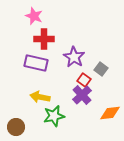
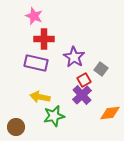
red square: rotated 24 degrees clockwise
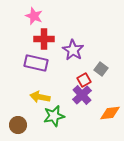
purple star: moved 1 px left, 7 px up
brown circle: moved 2 px right, 2 px up
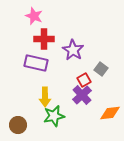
yellow arrow: moved 5 px right; rotated 102 degrees counterclockwise
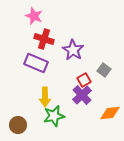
red cross: rotated 18 degrees clockwise
purple rectangle: rotated 10 degrees clockwise
gray square: moved 3 px right, 1 px down
